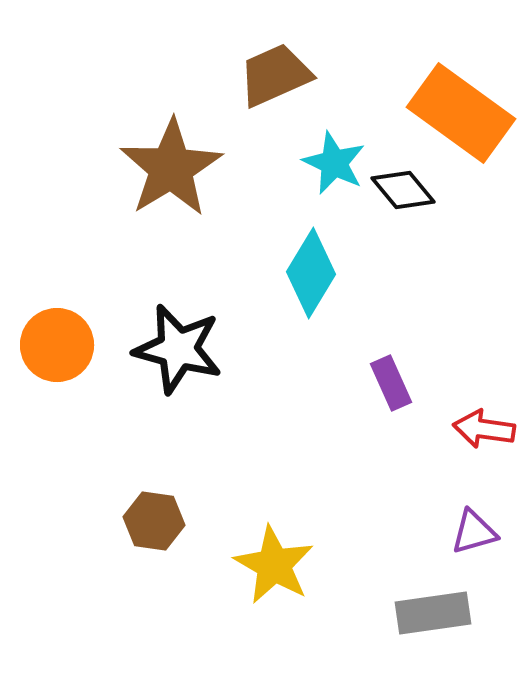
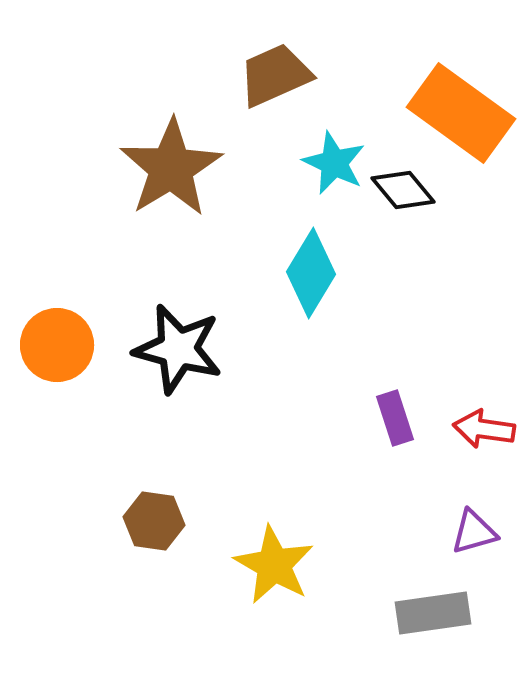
purple rectangle: moved 4 px right, 35 px down; rotated 6 degrees clockwise
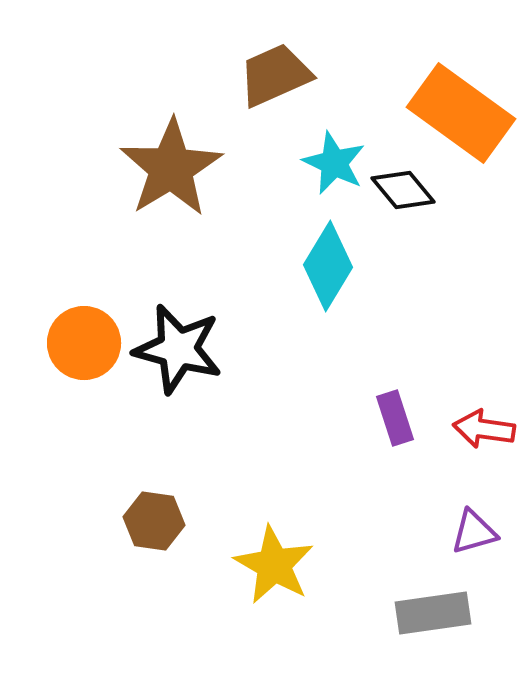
cyan diamond: moved 17 px right, 7 px up
orange circle: moved 27 px right, 2 px up
